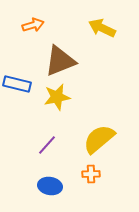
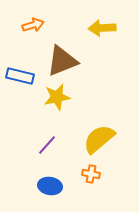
yellow arrow: rotated 28 degrees counterclockwise
brown triangle: moved 2 px right
blue rectangle: moved 3 px right, 8 px up
orange cross: rotated 12 degrees clockwise
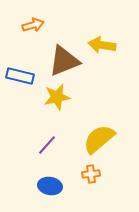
yellow arrow: moved 17 px down; rotated 12 degrees clockwise
brown triangle: moved 2 px right
orange cross: rotated 18 degrees counterclockwise
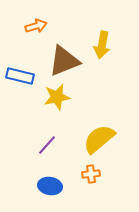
orange arrow: moved 3 px right, 1 px down
yellow arrow: rotated 88 degrees counterclockwise
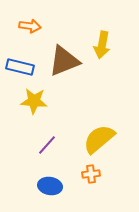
orange arrow: moved 6 px left; rotated 25 degrees clockwise
blue rectangle: moved 9 px up
yellow star: moved 23 px left, 4 px down; rotated 16 degrees clockwise
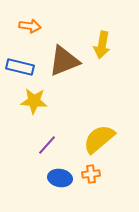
blue ellipse: moved 10 px right, 8 px up
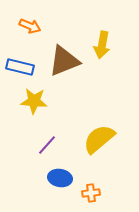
orange arrow: rotated 15 degrees clockwise
orange cross: moved 19 px down
